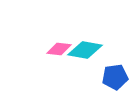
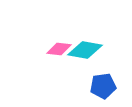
blue pentagon: moved 12 px left, 9 px down
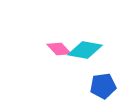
pink diamond: rotated 40 degrees clockwise
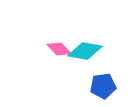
cyan diamond: moved 1 px down
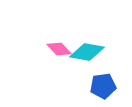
cyan diamond: moved 2 px right, 1 px down
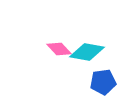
blue pentagon: moved 4 px up
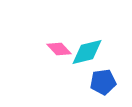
cyan diamond: rotated 24 degrees counterclockwise
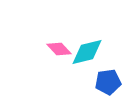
blue pentagon: moved 5 px right
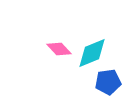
cyan diamond: moved 5 px right, 1 px down; rotated 8 degrees counterclockwise
